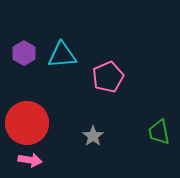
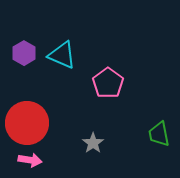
cyan triangle: rotated 28 degrees clockwise
pink pentagon: moved 6 px down; rotated 12 degrees counterclockwise
green trapezoid: moved 2 px down
gray star: moved 7 px down
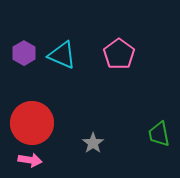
pink pentagon: moved 11 px right, 29 px up
red circle: moved 5 px right
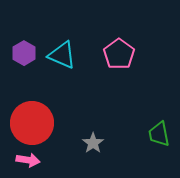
pink arrow: moved 2 px left
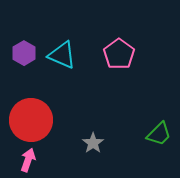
red circle: moved 1 px left, 3 px up
green trapezoid: rotated 124 degrees counterclockwise
pink arrow: rotated 80 degrees counterclockwise
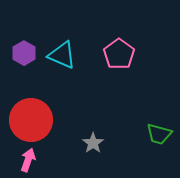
green trapezoid: rotated 60 degrees clockwise
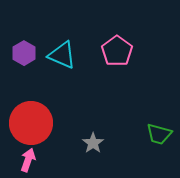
pink pentagon: moved 2 px left, 3 px up
red circle: moved 3 px down
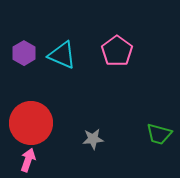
gray star: moved 4 px up; rotated 30 degrees clockwise
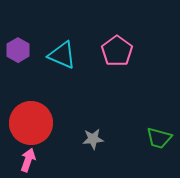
purple hexagon: moved 6 px left, 3 px up
green trapezoid: moved 4 px down
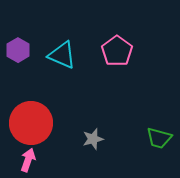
gray star: rotated 10 degrees counterclockwise
